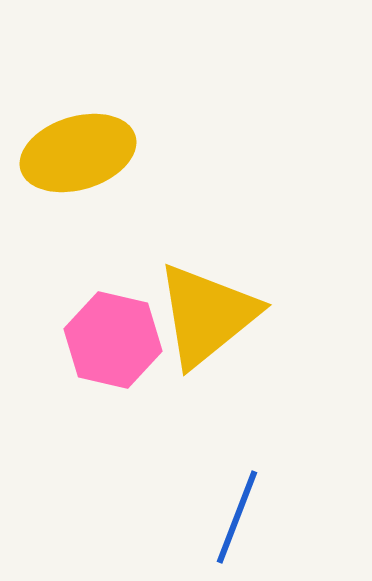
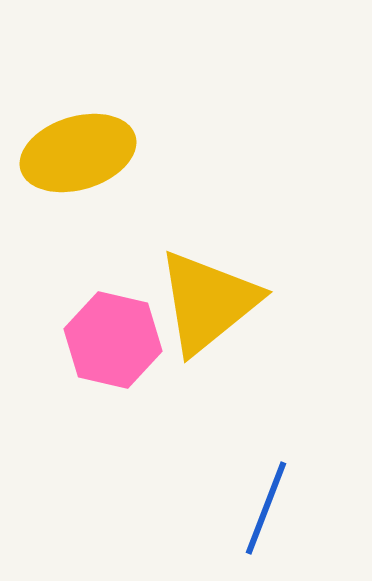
yellow triangle: moved 1 px right, 13 px up
blue line: moved 29 px right, 9 px up
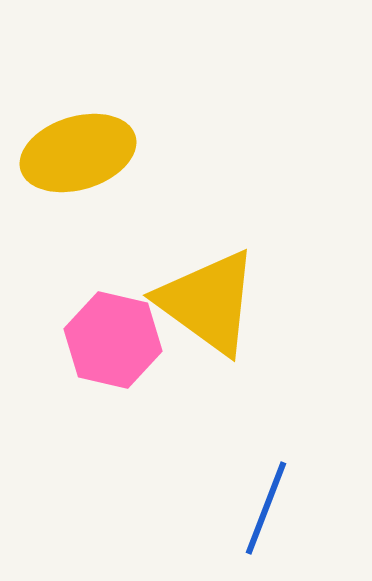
yellow triangle: rotated 45 degrees counterclockwise
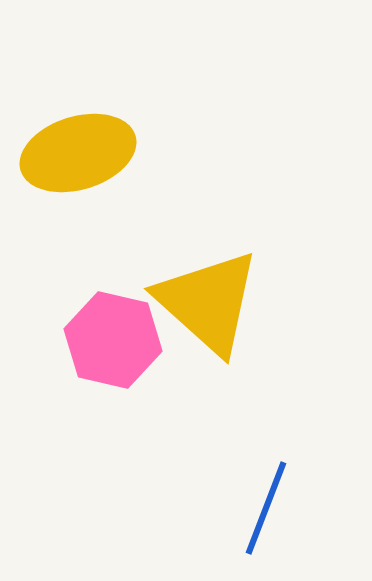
yellow triangle: rotated 6 degrees clockwise
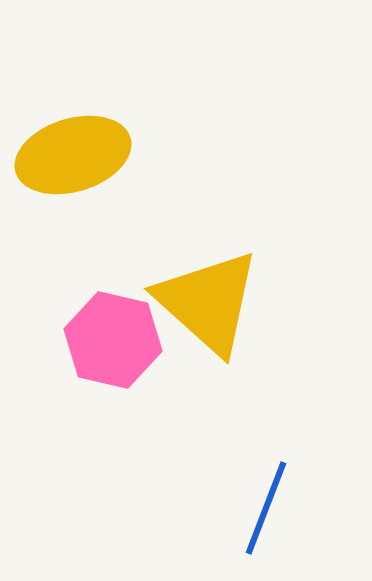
yellow ellipse: moved 5 px left, 2 px down
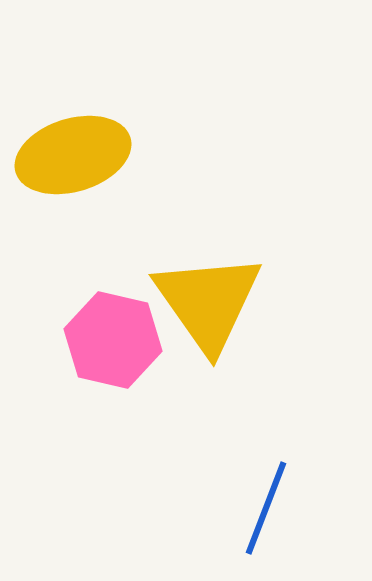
yellow triangle: rotated 13 degrees clockwise
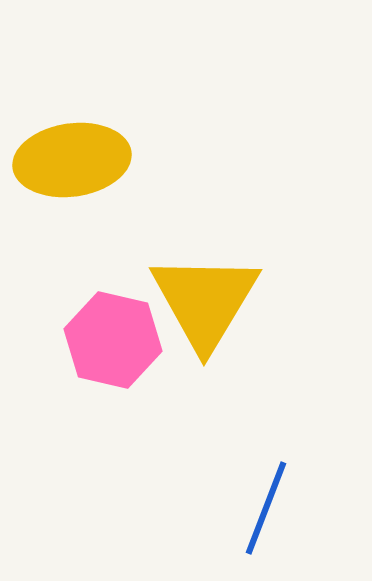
yellow ellipse: moved 1 px left, 5 px down; rotated 9 degrees clockwise
yellow triangle: moved 3 px left, 1 px up; rotated 6 degrees clockwise
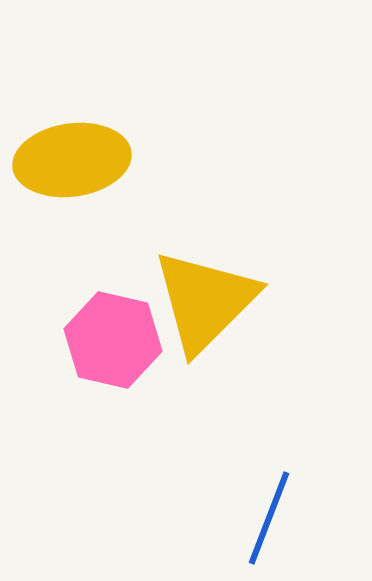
yellow triangle: rotated 14 degrees clockwise
blue line: moved 3 px right, 10 px down
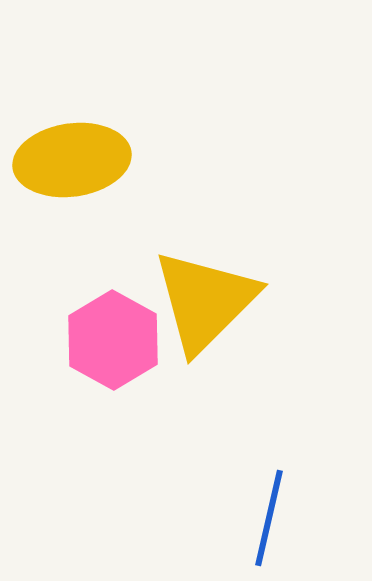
pink hexagon: rotated 16 degrees clockwise
blue line: rotated 8 degrees counterclockwise
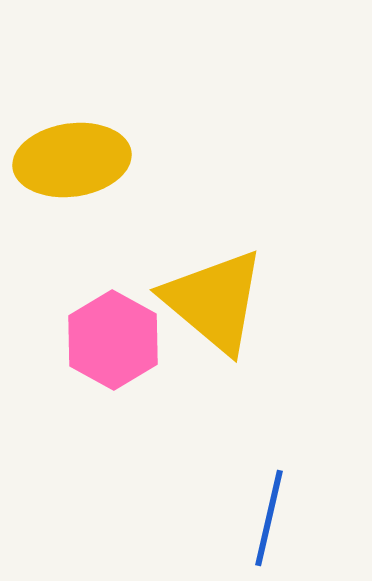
yellow triangle: moved 9 px right; rotated 35 degrees counterclockwise
